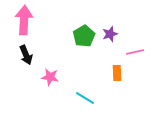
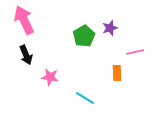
pink arrow: rotated 28 degrees counterclockwise
purple star: moved 6 px up
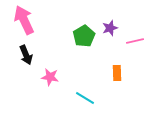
pink line: moved 11 px up
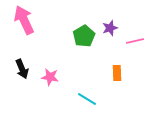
black arrow: moved 4 px left, 14 px down
cyan line: moved 2 px right, 1 px down
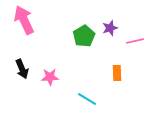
pink star: rotated 12 degrees counterclockwise
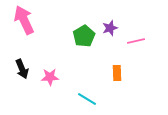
pink line: moved 1 px right
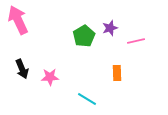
pink arrow: moved 6 px left
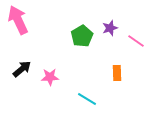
green pentagon: moved 2 px left
pink line: rotated 48 degrees clockwise
black arrow: rotated 108 degrees counterclockwise
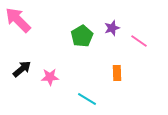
pink arrow: rotated 20 degrees counterclockwise
purple star: moved 2 px right
pink line: moved 3 px right
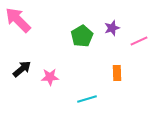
pink line: rotated 60 degrees counterclockwise
cyan line: rotated 48 degrees counterclockwise
